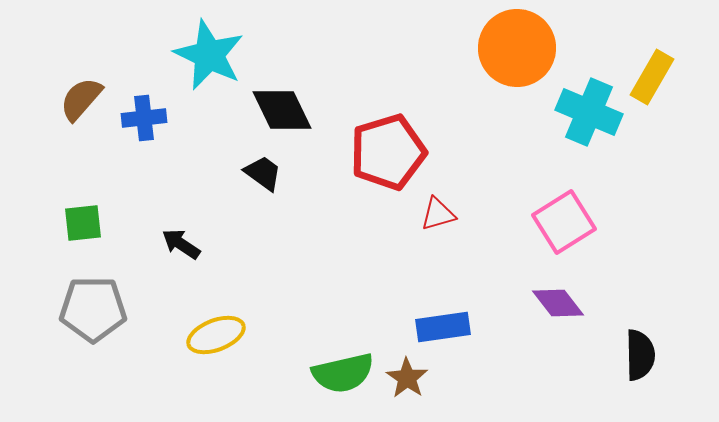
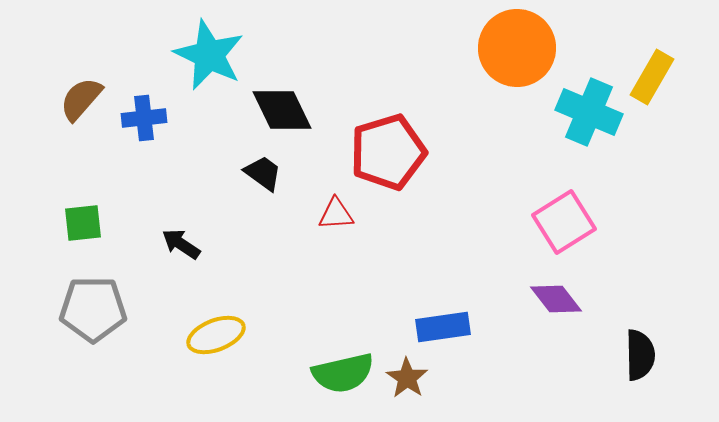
red triangle: moved 102 px left; rotated 12 degrees clockwise
purple diamond: moved 2 px left, 4 px up
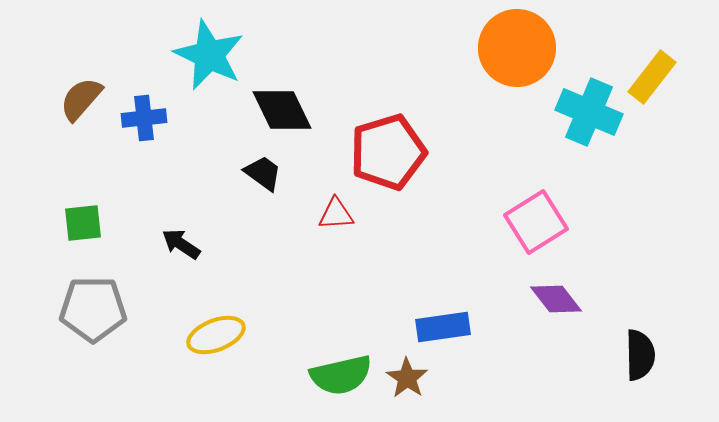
yellow rectangle: rotated 8 degrees clockwise
pink square: moved 28 px left
green semicircle: moved 2 px left, 2 px down
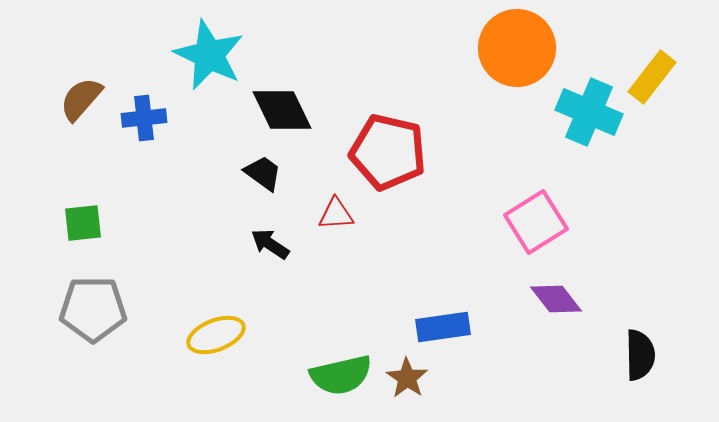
red pentagon: rotated 30 degrees clockwise
black arrow: moved 89 px right
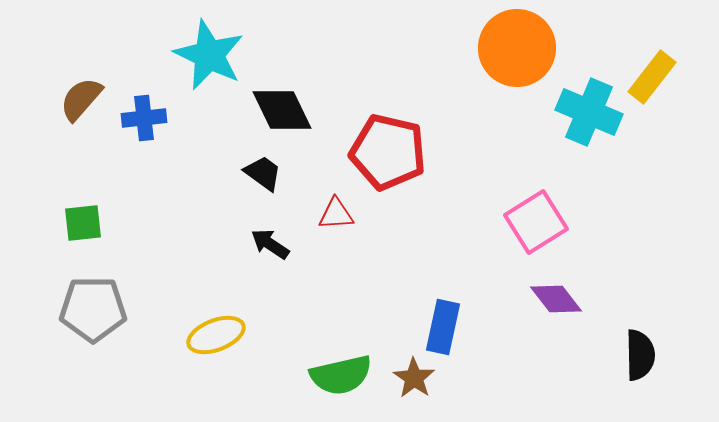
blue rectangle: rotated 70 degrees counterclockwise
brown star: moved 7 px right
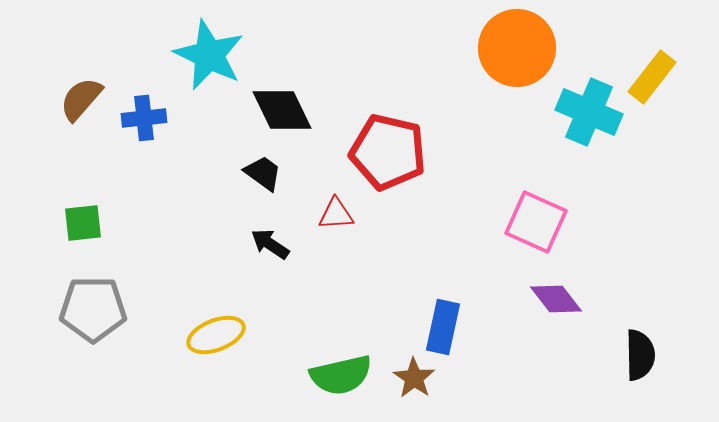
pink square: rotated 34 degrees counterclockwise
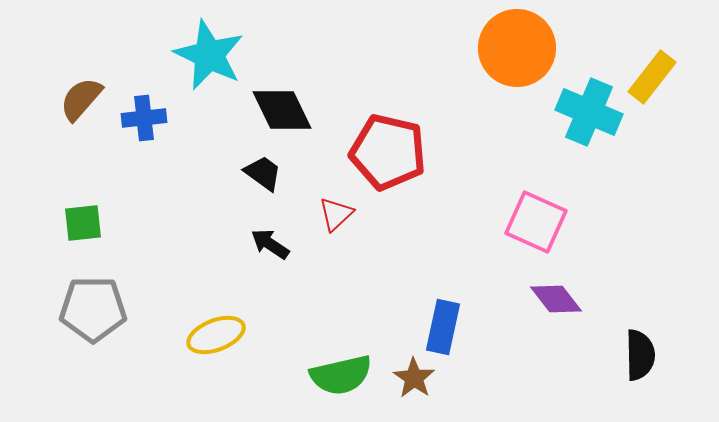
red triangle: rotated 39 degrees counterclockwise
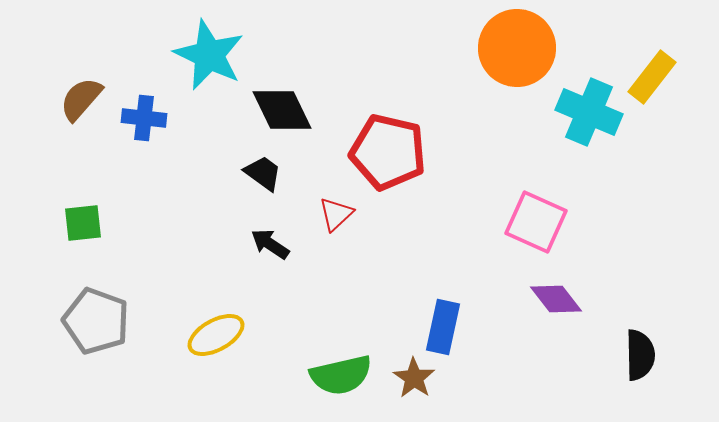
blue cross: rotated 12 degrees clockwise
gray pentagon: moved 3 px right, 12 px down; rotated 20 degrees clockwise
yellow ellipse: rotated 8 degrees counterclockwise
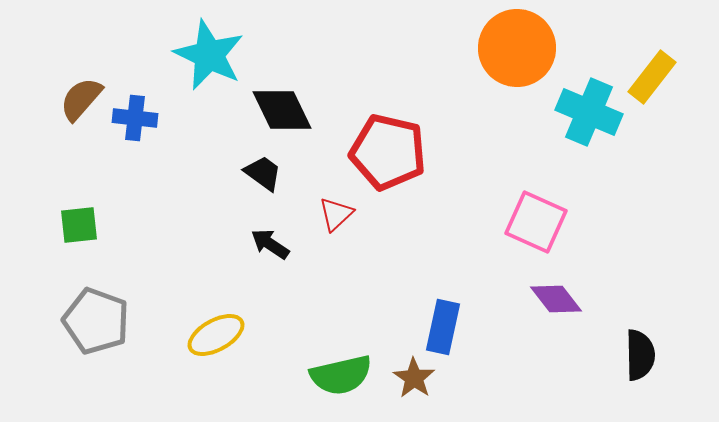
blue cross: moved 9 px left
green square: moved 4 px left, 2 px down
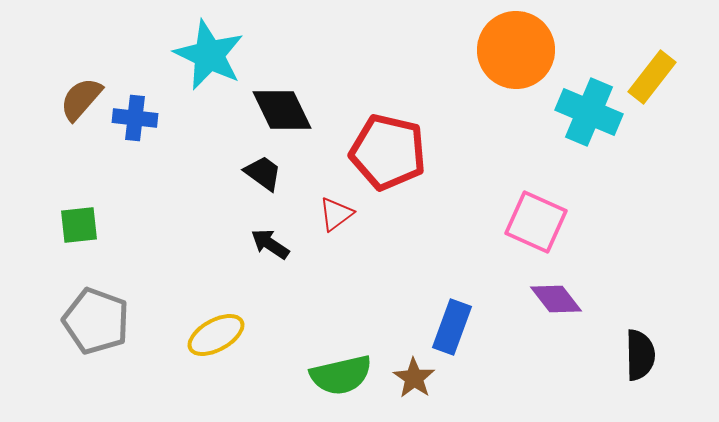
orange circle: moved 1 px left, 2 px down
red triangle: rotated 6 degrees clockwise
blue rectangle: moved 9 px right; rotated 8 degrees clockwise
